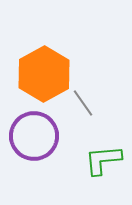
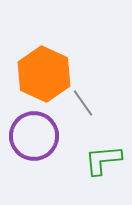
orange hexagon: rotated 6 degrees counterclockwise
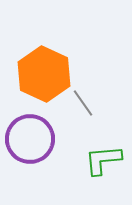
purple circle: moved 4 px left, 3 px down
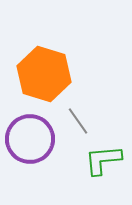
orange hexagon: rotated 8 degrees counterclockwise
gray line: moved 5 px left, 18 px down
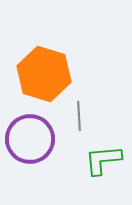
gray line: moved 1 px right, 5 px up; rotated 32 degrees clockwise
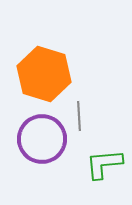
purple circle: moved 12 px right
green L-shape: moved 1 px right, 4 px down
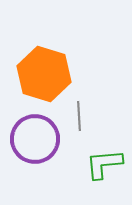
purple circle: moved 7 px left
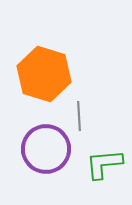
purple circle: moved 11 px right, 10 px down
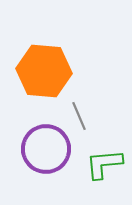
orange hexagon: moved 3 px up; rotated 12 degrees counterclockwise
gray line: rotated 20 degrees counterclockwise
